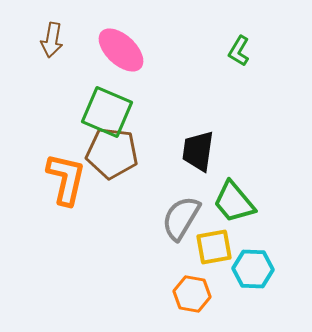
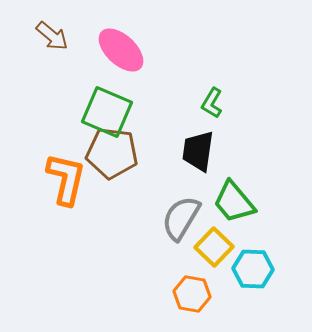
brown arrow: moved 4 px up; rotated 60 degrees counterclockwise
green L-shape: moved 27 px left, 52 px down
yellow square: rotated 36 degrees counterclockwise
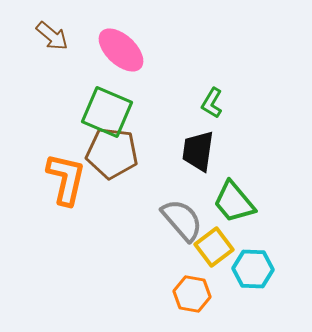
gray semicircle: moved 1 px right, 2 px down; rotated 108 degrees clockwise
yellow square: rotated 9 degrees clockwise
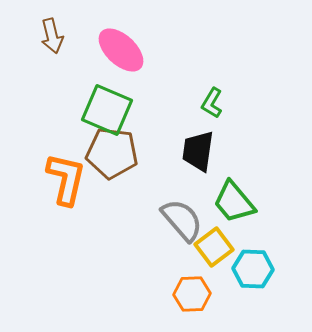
brown arrow: rotated 36 degrees clockwise
green square: moved 2 px up
orange hexagon: rotated 12 degrees counterclockwise
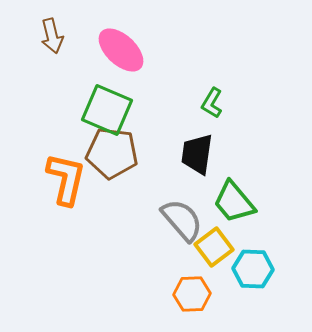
black trapezoid: moved 1 px left, 3 px down
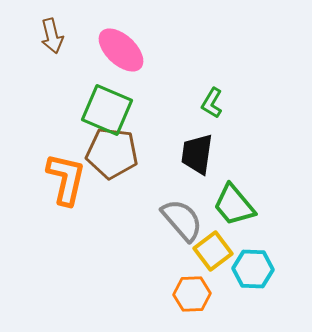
green trapezoid: moved 3 px down
yellow square: moved 1 px left, 4 px down
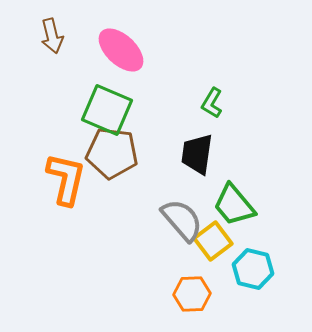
yellow square: moved 10 px up
cyan hexagon: rotated 12 degrees clockwise
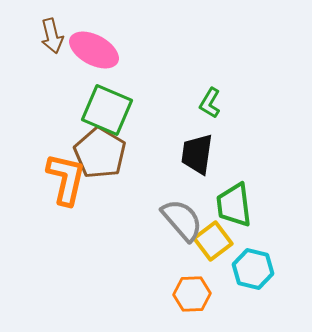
pink ellipse: moved 27 px left; rotated 15 degrees counterclockwise
green L-shape: moved 2 px left
brown pentagon: moved 12 px left; rotated 24 degrees clockwise
green trapezoid: rotated 33 degrees clockwise
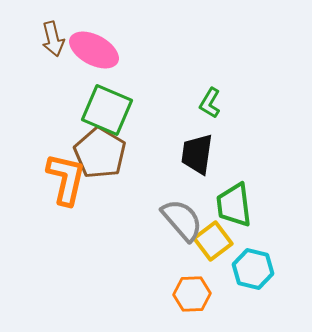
brown arrow: moved 1 px right, 3 px down
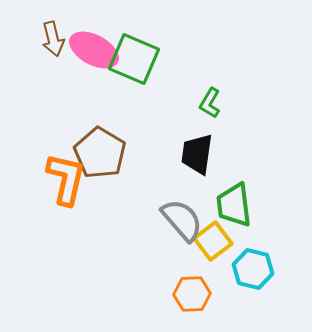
green square: moved 27 px right, 51 px up
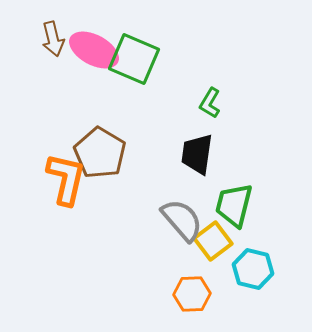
green trapezoid: rotated 21 degrees clockwise
